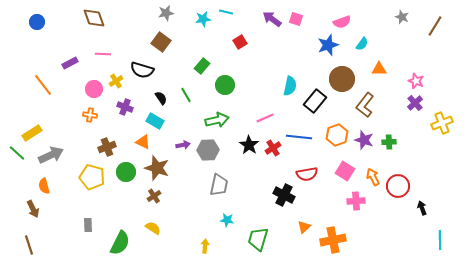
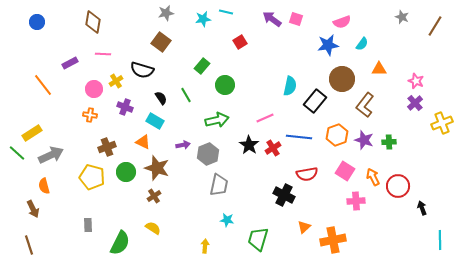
brown diamond at (94, 18): moved 1 px left, 4 px down; rotated 30 degrees clockwise
blue star at (328, 45): rotated 10 degrees clockwise
gray hexagon at (208, 150): moved 4 px down; rotated 20 degrees counterclockwise
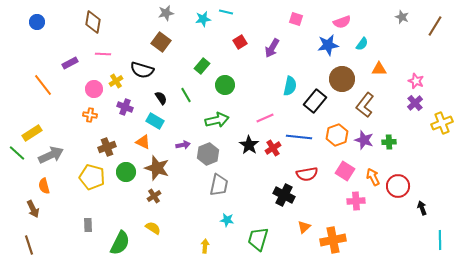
purple arrow at (272, 19): moved 29 px down; rotated 96 degrees counterclockwise
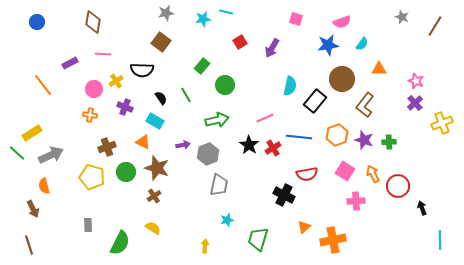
black semicircle at (142, 70): rotated 15 degrees counterclockwise
orange arrow at (373, 177): moved 3 px up
cyan star at (227, 220): rotated 24 degrees counterclockwise
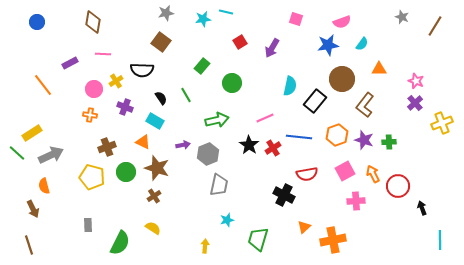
green circle at (225, 85): moved 7 px right, 2 px up
pink square at (345, 171): rotated 30 degrees clockwise
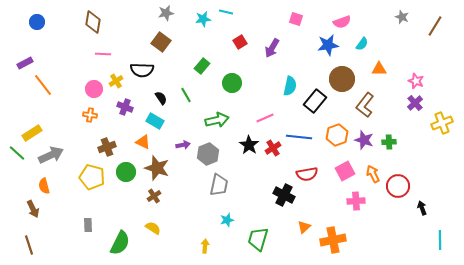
purple rectangle at (70, 63): moved 45 px left
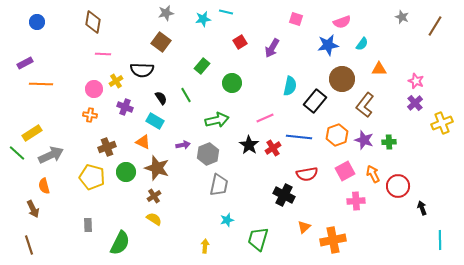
orange line at (43, 85): moved 2 px left, 1 px up; rotated 50 degrees counterclockwise
yellow semicircle at (153, 228): moved 1 px right, 9 px up
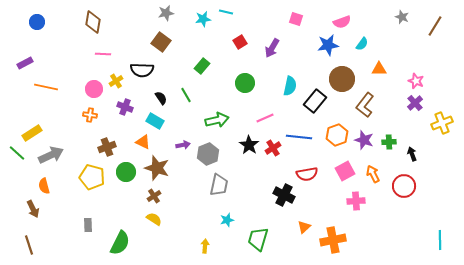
green circle at (232, 83): moved 13 px right
orange line at (41, 84): moved 5 px right, 3 px down; rotated 10 degrees clockwise
red circle at (398, 186): moved 6 px right
black arrow at (422, 208): moved 10 px left, 54 px up
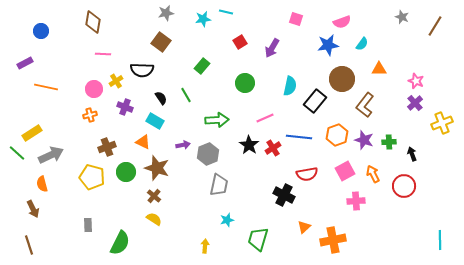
blue circle at (37, 22): moved 4 px right, 9 px down
orange cross at (90, 115): rotated 24 degrees counterclockwise
green arrow at (217, 120): rotated 10 degrees clockwise
orange semicircle at (44, 186): moved 2 px left, 2 px up
brown cross at (154, 196): rotated 16 degrees counterclockwise
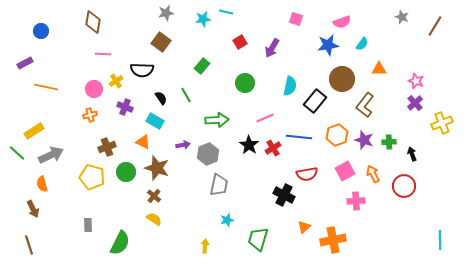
yellow rectangle at (32, 133): moved 2 px right, 2 px up
